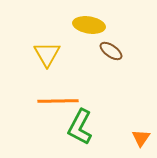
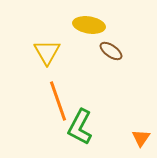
yellow triangle: moved 2 px up
orange line: rotated 72 degrees clockwise
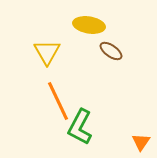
orange line: rotated 6 degrees counterclockwise
orange triangle: moved 4 px down
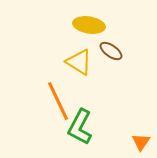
yellow triangle: moved 32 px right, 10 px down; rotated 28 degrees counterclockwise
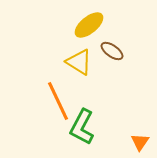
yellow ellipse: rotated 48 degrees counterclockwise
brown ellipse: moved 1 px right
green L-shape: moved 2 px right
orange triangle: moved 1 px left
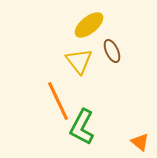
brown ellipse: rotated 30 degrees clockwise
yellow triangle: moved 1 px up; rotated 20 degrees clockwise
orange triangle: rotated 24 degrees counterclockwise
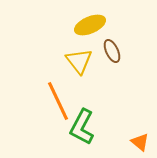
yellow ellipse: moved 1 px right; rotated 16 degrees clockwise
